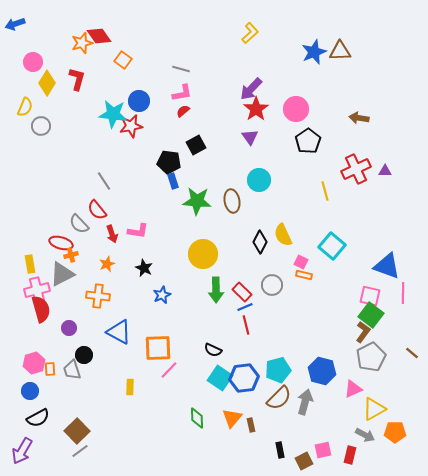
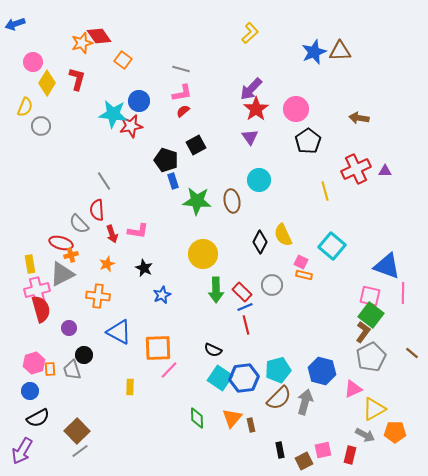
black pentagon at (169, 162): moved 3 px left, 2 px up; rotated 10 degrees clockwise
red semicircle at (97, 210): rotated 35 degrees clockwise
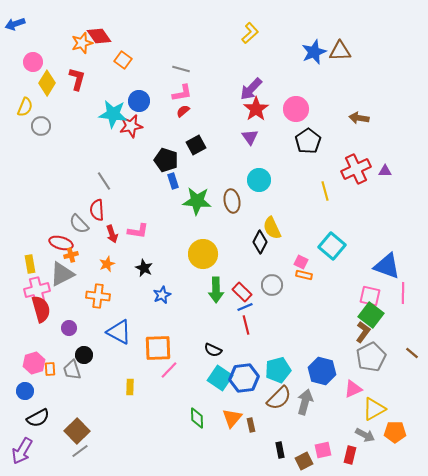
yellow semicircle at (283, 235): moved 11 px left, 7 px up
blue circle at (30, 391): moved 5 px left
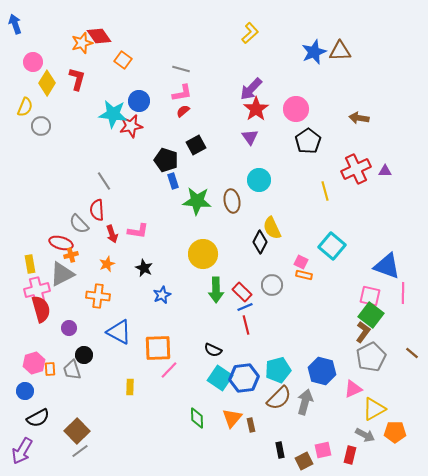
blue arrow at (15, 24): rotated 90 degrees clockwise
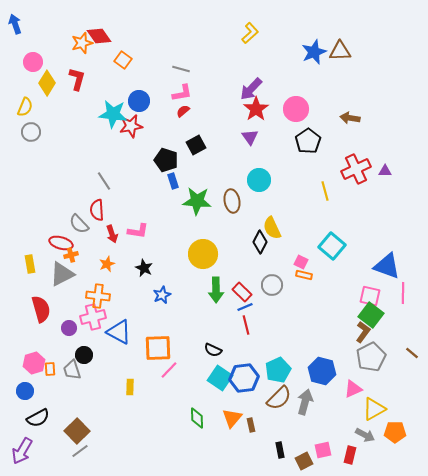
brown arrow at (359, 118): moved 9 px left
gray circle at (41, 126): moved 10 px left, 6 px down
pink cross at (37, 290): moved 56 px right, 27 px down
cyan pentagon at (278, 370): rotated 10 degrees counterclockwise
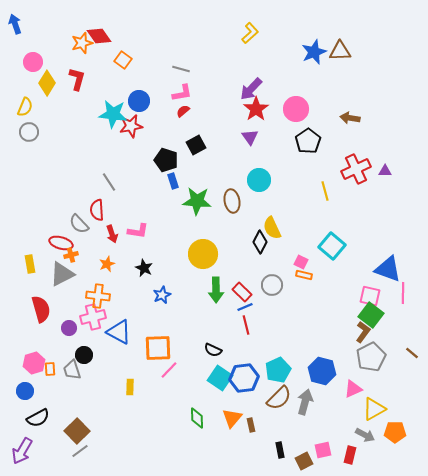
gray circle at (31, 132): moved 2 px left
gray line at (104, 181): moved 5 px right, 1 px down
blue triangle at (387, 266): moved 1 px right, 3 px down
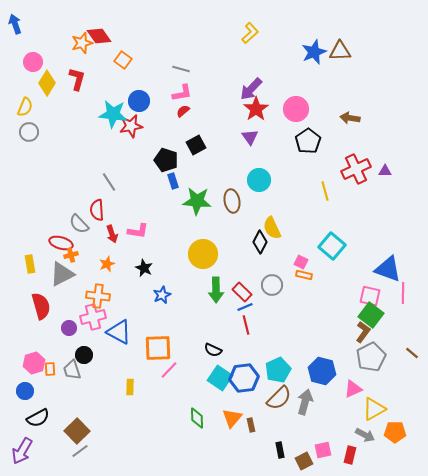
red semicircle at (41, 309): moved 3 px up
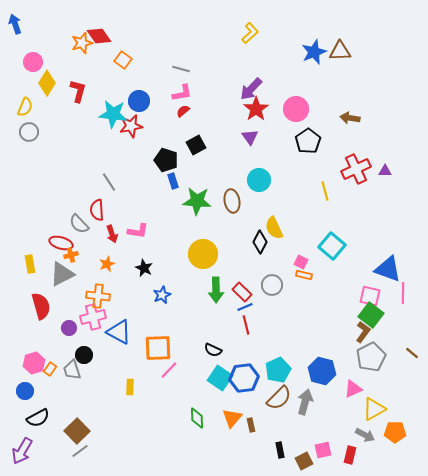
red L-shape at (77, 79): moved 1 px right, 12 px down
yellow semicircle at (272, 228): moved 2 px right
orange rectangle at (50, 369): rotated 40 degrees clockwise
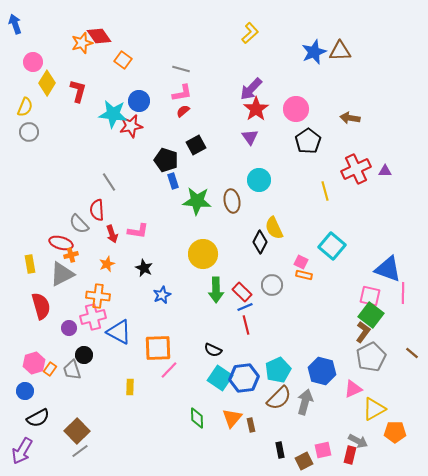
gray arrow at (365, 435): moved 7 px left, 6 px down
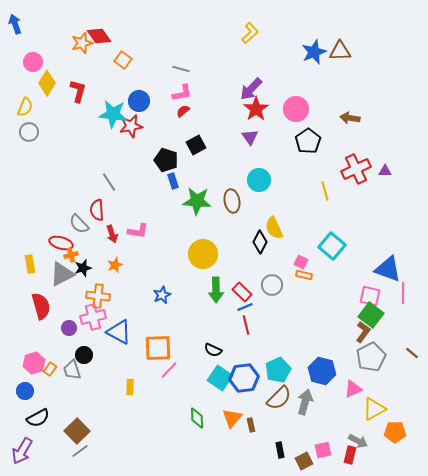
orange star at (107, 264): moved 8 px right, 1 px down
black star at (144, 268): moved 61 px left; rotated 30 degrees clockwise
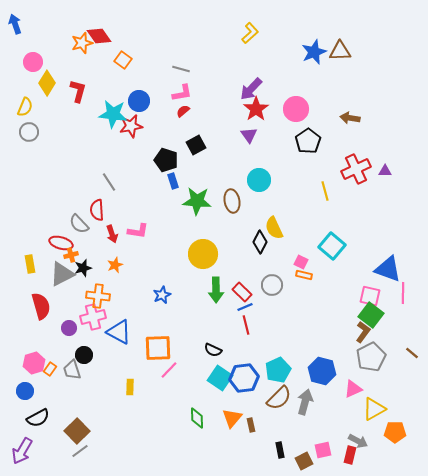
purple triangle at (250, 137): moved 1 px left, 2 px up
